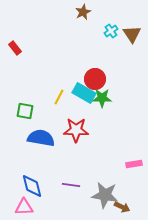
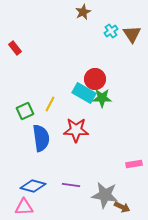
yellow line: moved 9 px left, 7 px down
green square: rotated 36 degrees counterclockwise
blue semicircle: rotated 72 degrees clockwise
blue diamond: moved 1 px right; rotated 60 degrees counterclockwise
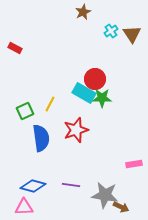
red rectangle: rotated 24 degrees counterclockwise
red star: rotated 20 degrees counterclockwise
brown arrow: moved 1 px left
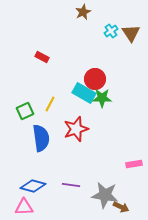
brown triangle: moved 1 px left, 1 px up
red rectangle: moved 27 px right, 9 px down
red star: moved 1 px up
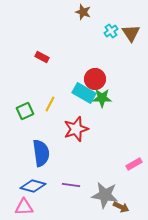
brown star: rotated 28 degrees counterclockwise
blue semicircle: moved 15 px down
pink rectangle: rotated 21 degrees counterclockwise
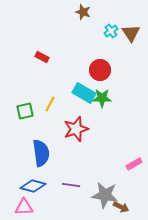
red circle: moved 5 px right, 9 px up
green square: rotated 12 degrees clockwise
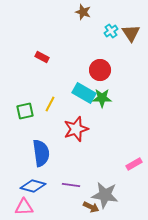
brown arrow: moved 30 px left
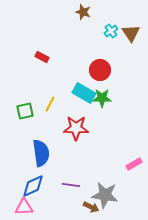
red star: moved 1 px up; rotated 20 degrees clockwise
blue diamond: rotated 40 degrees counterclockwise
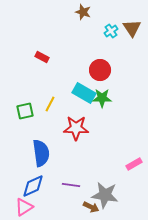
brown triangle: moved 1 px right, 5 px up
pink triangle: rotated 30 degrees counterclockwise
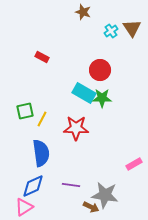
yellow line: moved 8 px left, 15 px down
